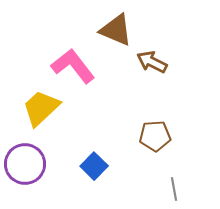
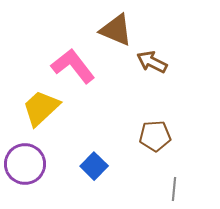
gray line: rotated 15 degrees clockwise
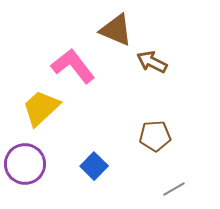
gray line: rotated 55 degrees clockwise
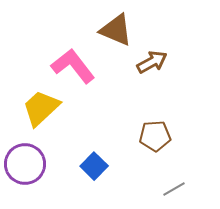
brown arrow: rotated 124 degrees clockwise
